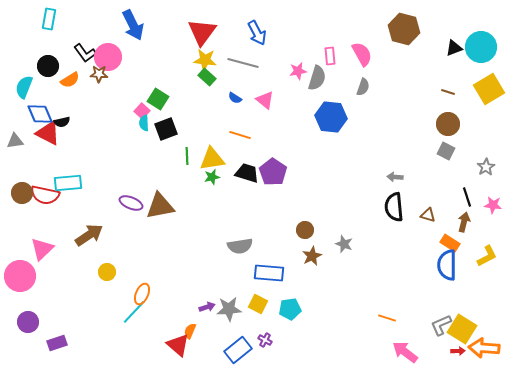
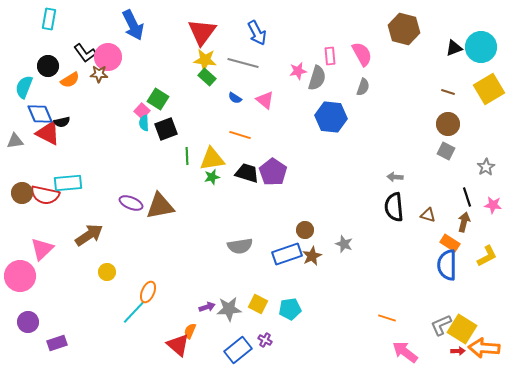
blue rectangle at (269, 273): moved 18 px right, 19 px up; rotated 24 degrees counterclockwise
orange ellipse at (142, 294): moved 6 px right, 2 px up
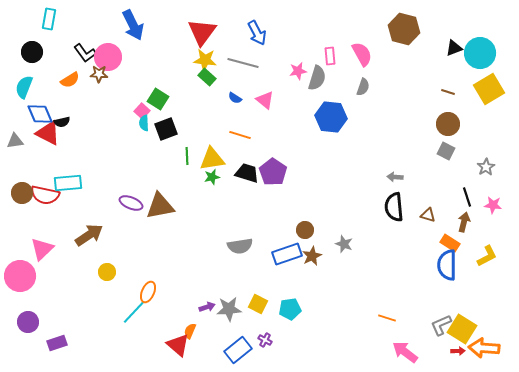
cyan circle at (481, 47): moved 1 px left, 6 px down
black circle at (48, 66): moved 16 px left, 14 px up
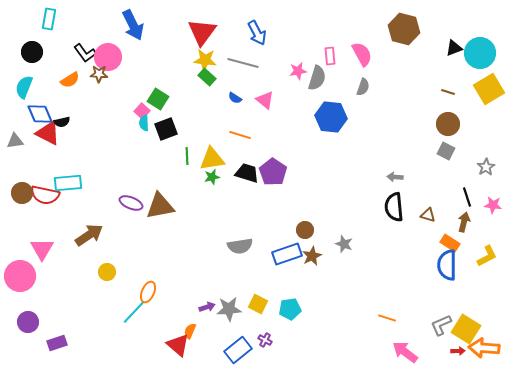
pink triangle at (42, 249): rotated 15 degrees counterclockwise
yellow square at (462, 329): moved 4 px right
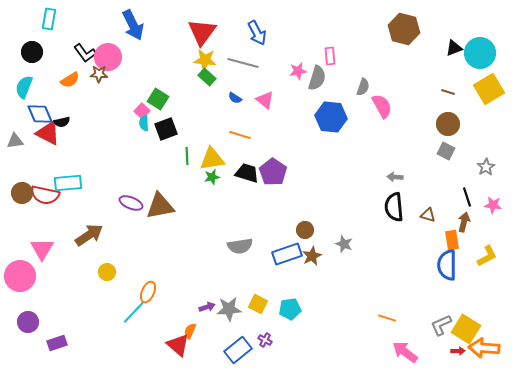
pink semicircle at (362, 54): moved 20 px right, 52 px down
orange rectangle at (450, 243): moved 2 px right, 3 px up; rotated 48 degrees clockwise
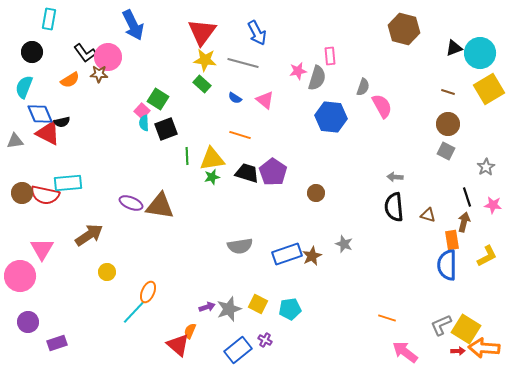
green rectangle at (207, 77): moved 5 px left, 7 px down
brown triangle at (160, 206): rotated 20 degrees clockwise
brown circle at (305, 230): moved 11 px right, 37 px up
gray star at (229, 309): rotated 15 degrees counterclockwise
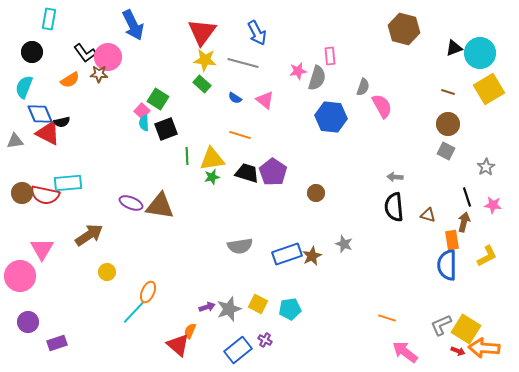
red arrow at (458, 351): rotated 24 degrees clockwise
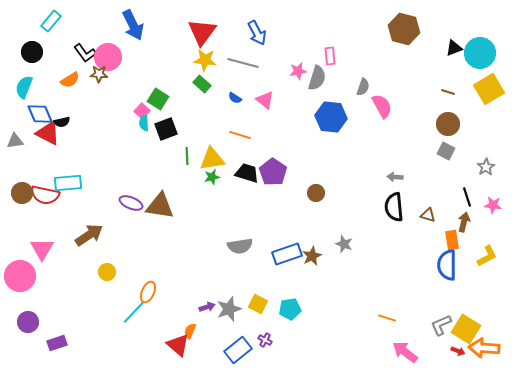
cyan rectangle at (49, 19): moved 2 px right, 2 px down; rotated 30 degrees clockwise
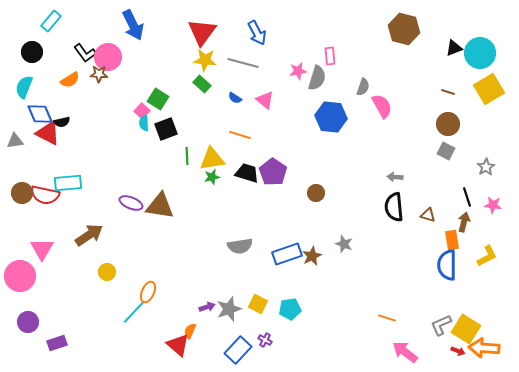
blue rectangle at (238, 350): rotated 8 degrees counterclockwise
